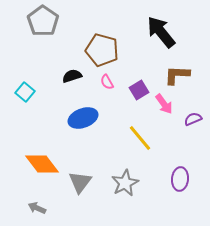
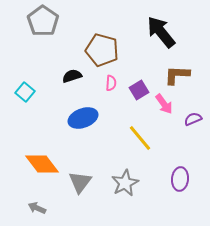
pink semicircle: moved 4 px right, 1 px down; rotated 147 degrees counterclockwise
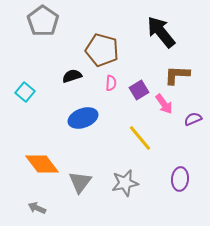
gray star: rotated 16 degrees clockwise
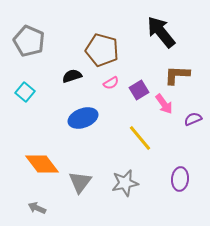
gray pentagon: moved 14 px left, 20 px down; rotated 12 degrees counterclockwise
pink semicircle: rotated 56 degrees clockwise
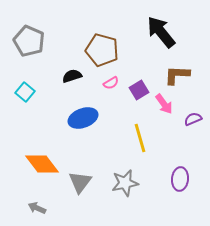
yellow line: rotated 24 degrees clockwise
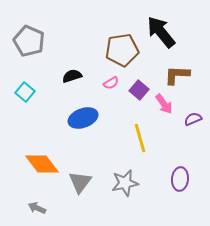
brown pentagon: moved 20 px right; rotated 24 degrees counterclockwise
purple square: rotated 18 degrees counterclockwise
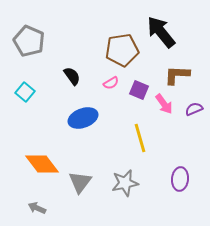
black semicircle: rotated 72 degrees clockwise
purple square: rotated 18 degrees counterclockwise
purple semicircle: moved 1 px right, 10 px up
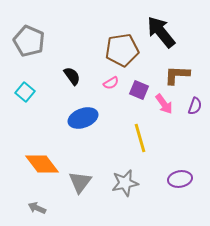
purple semicircle: moved 1 px right, 3 px up; rotated 132 degrees clockwise
purple ellipse: rotated 75 degrees clockwise
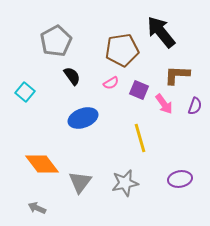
gray pentagon: moved 27 px right; rotated 20 degrees clockwise
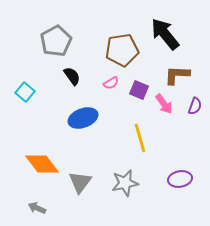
black arrow: moved 4 px right, 2 px down
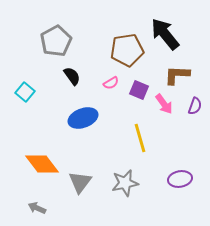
brown pentagon: moved 5 px right
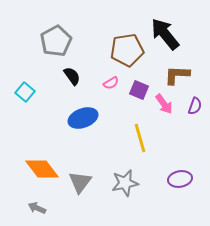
orange diamond: moved 5 px down
